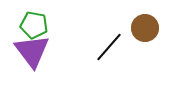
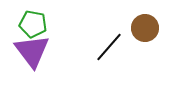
green pentagon: moved 1 px left, 1 px up
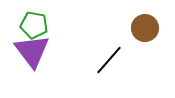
green pentagon: moved 1 px right, 1 px down
black line: moved 13 px down
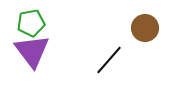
green pentagon: moved 3 px left, 2 px up; rotated 20 degrees counterclockwise
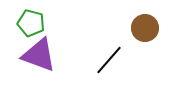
green pentagon: rotated 24 degrees clockwise
purple triangle: moved 7 px right, 4 px down; rotated 33 degrees counterclockwise
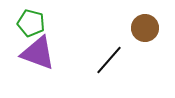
purple triangle: moved 1 px left, 2 px up
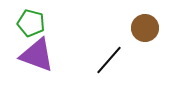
purple triangle: moved 1 px left, 2 px down
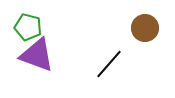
green pentagon: moved 3 px left, 4 px down
black line: moved 4 px down
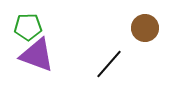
green pentagon: rotated 16 degrees counterclockwise
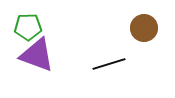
brown circle: moved 1 px left
black line: rotated 32 degrees clockwise
